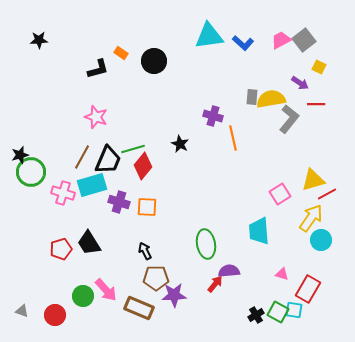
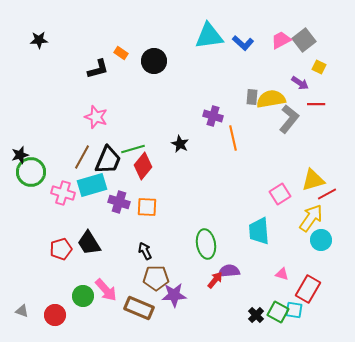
red arrow at (215, 284): moved 4 px up
black cross at (256, 315): rotated 14 degrees counterclockwise
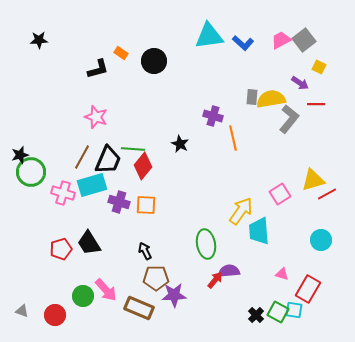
green line at (133, 149): rotated 20 degrees clockwise
orange square at (147, 207): moved 1 px left, 2 px up
yellow arrow at (311, 218): moved 70 px left, 7 px up
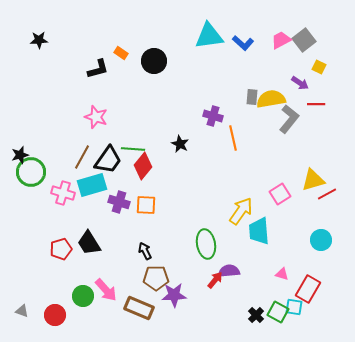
black trapezoid at (108, 160): rotated 12 degrees clockwise
cyan square at (294, 310): moved 3 px up
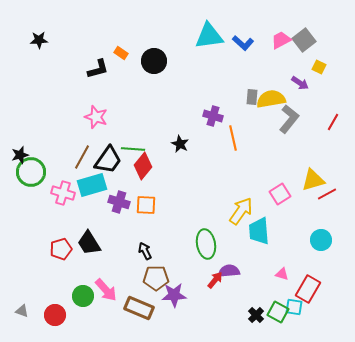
red line at (316, 104): moved 17 px right, 18 px down; rotated 60 degrees counterclockwise
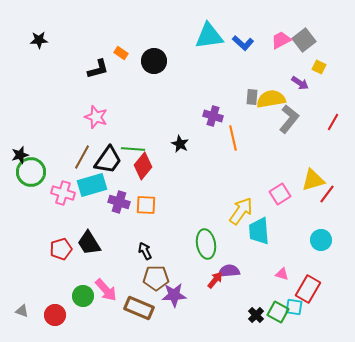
red line at (327, 194): rotated 24 degrees counterclockwise
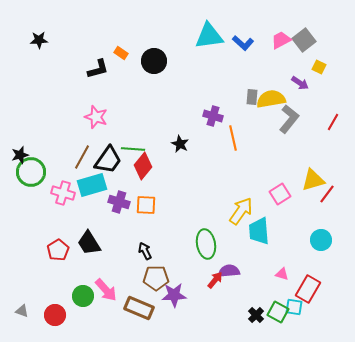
red pentagon at (61, 249): moved 3 px left, 1 px down; rotated 15 degrees counterclockwise
